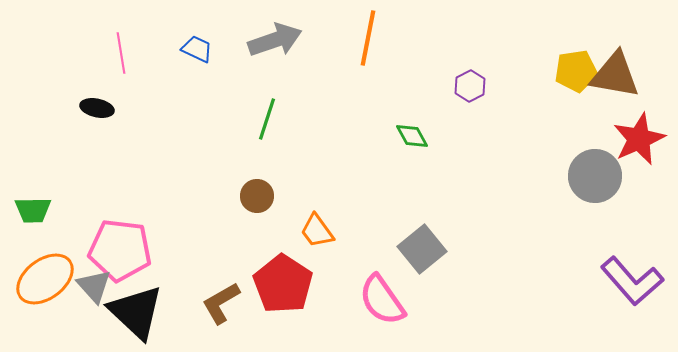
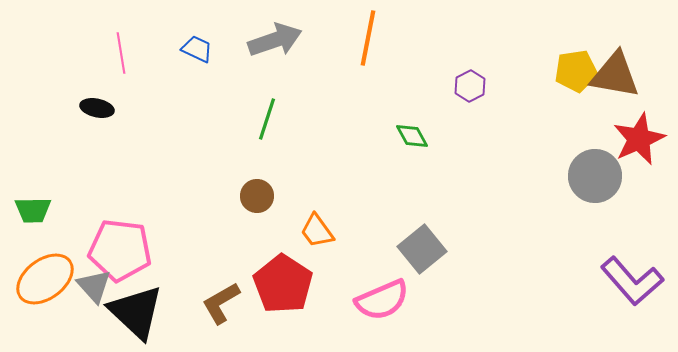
pink semicircle: rotated 78 degrees counterclockwise
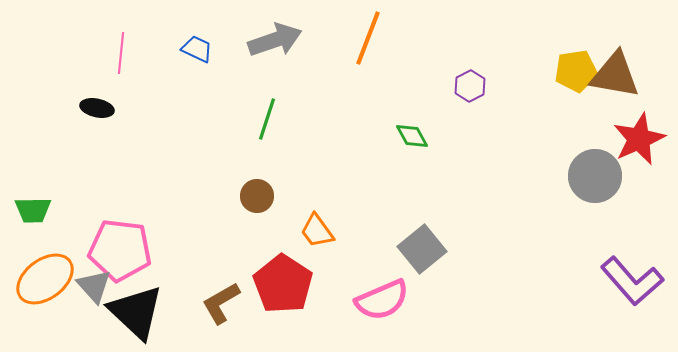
orange line: rotated 10 degrees clockwise
pink line: rotated 15 degrees clockwise
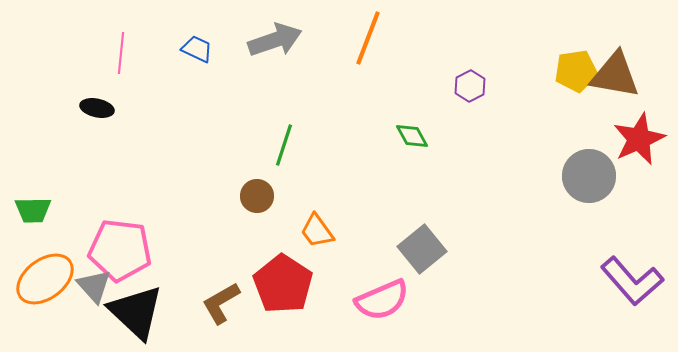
green line: moved 17 px right, 26 px down
gray circle: moved 6 px left
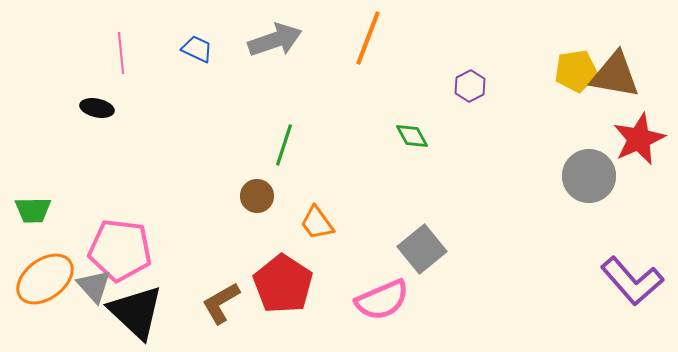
pink line: rotated 12 degrees counterclockwise
orange trapezoid: moved 8 px up
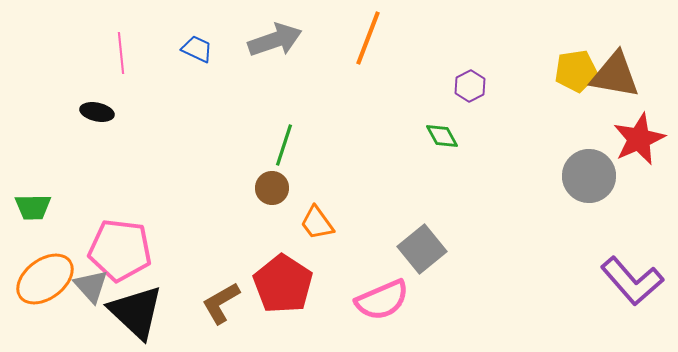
black ellipse: moved 4 px down
green diamond: moved 30 px right
brown circle: moved 15 px right, 8 px up
green trapezoid: moved 3 px up
gray triangle: moved 3 px left
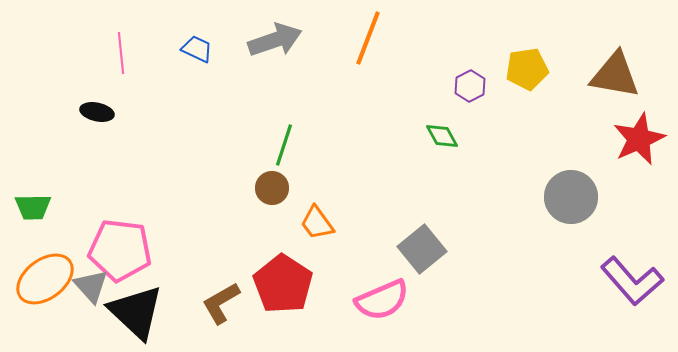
yellow pentagon: moved 49 px left, 2 px up
gray circle: moved 18 px left, 21 px down
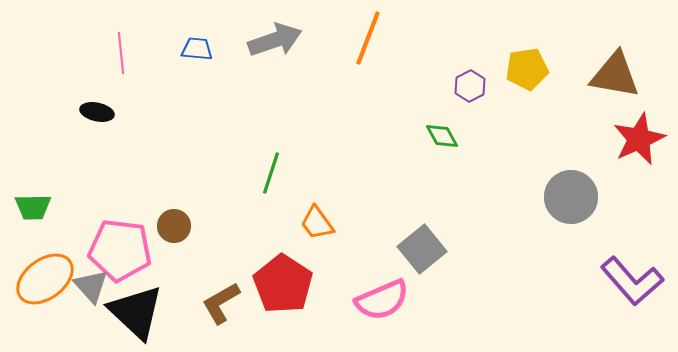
blue trapezoid: rotated 20 degrees counterclockwise
green line: moved 13 px left, 28 px down
brown circle: moved 98 px left, 38 px down
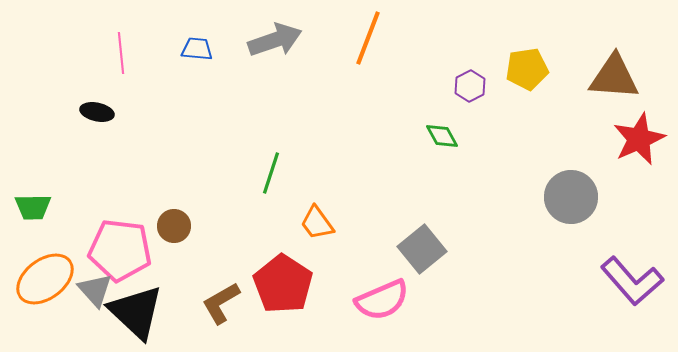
brown triangle: moved 1 px left, 2 px down; rotated 6 degrees counterclockwise
gray triangle: moved 4 px right, 4 px down
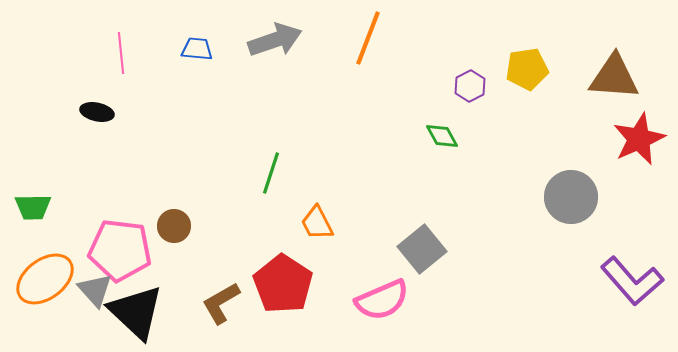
orange trapezoid: rotated 9 degrees clockwise
